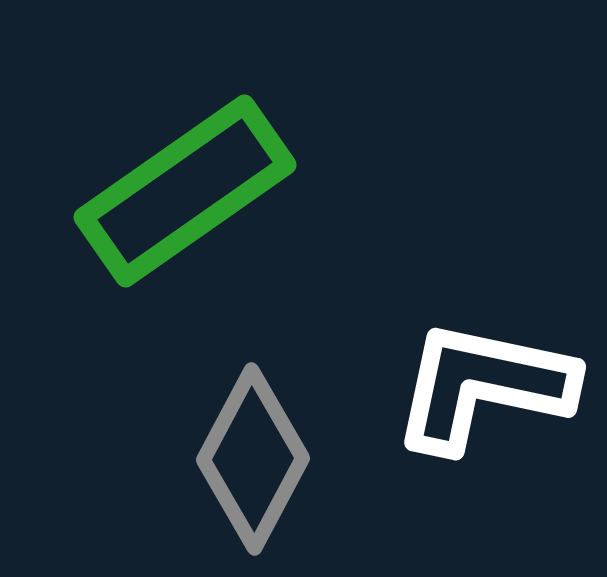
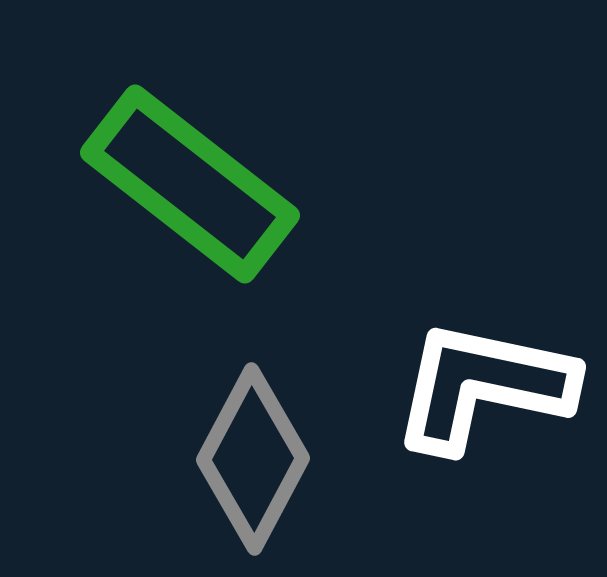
green rectangle: moved 5 px right, 7 px up; rotated 73 degrees clockwise
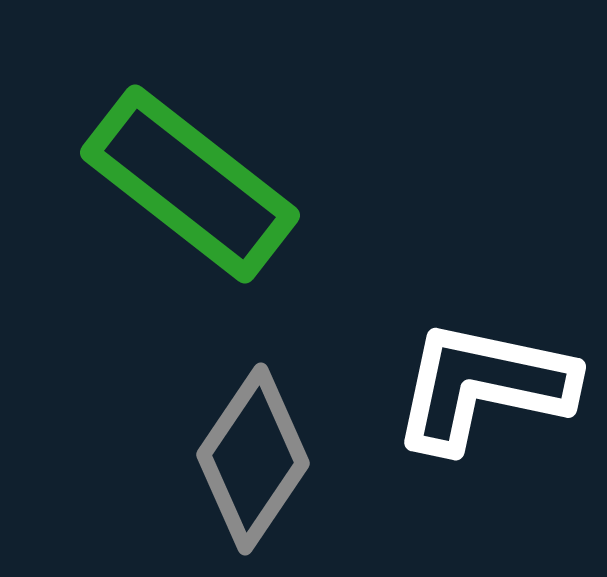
gray diamond: rotated 6 degrees clockwise
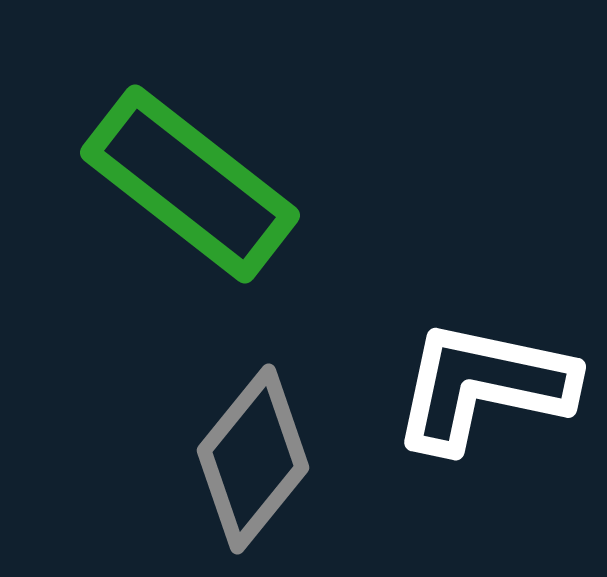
gray diamond: rotated 5 degrees clockwise
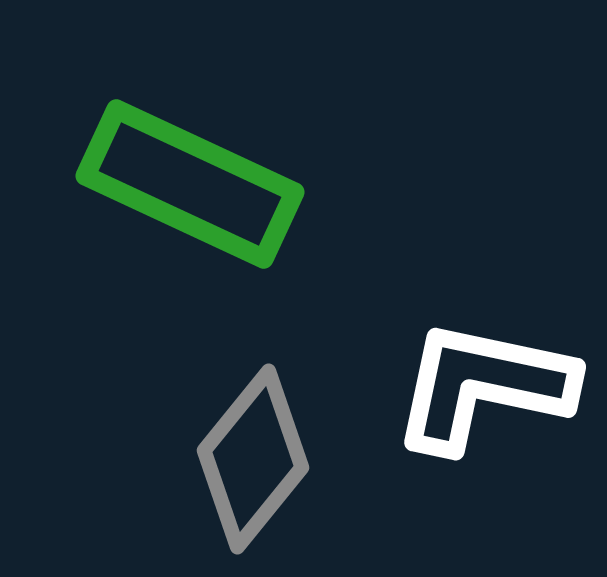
green rectangle: rotated 13 degrees counterclockwise
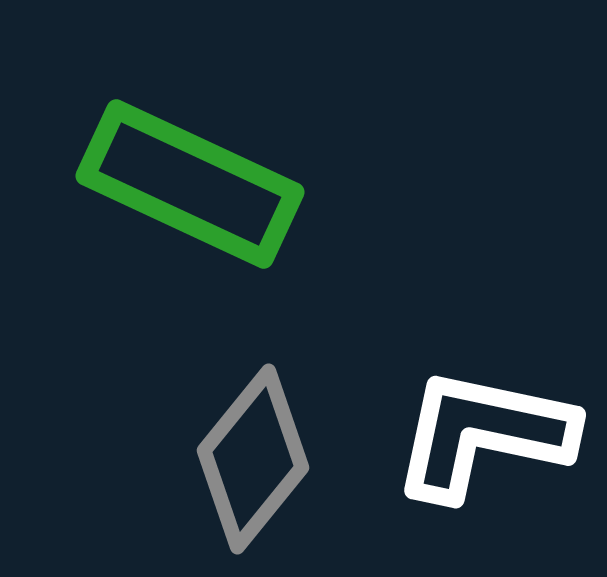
white L-shape: moved 48 px down
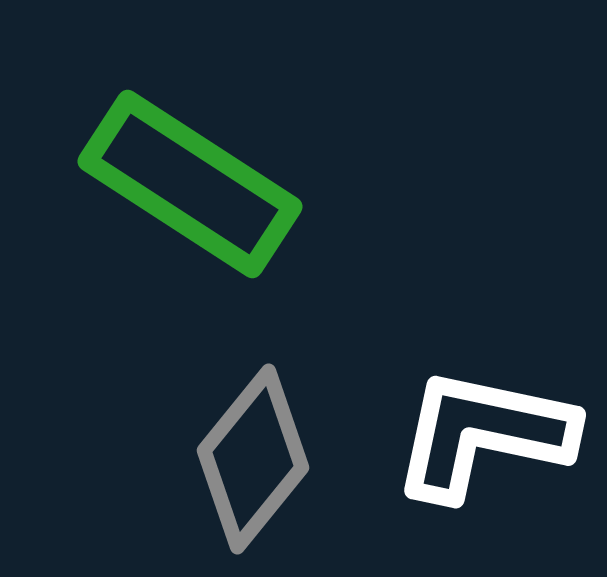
green rectangle: rotated 8 degrees clockwise
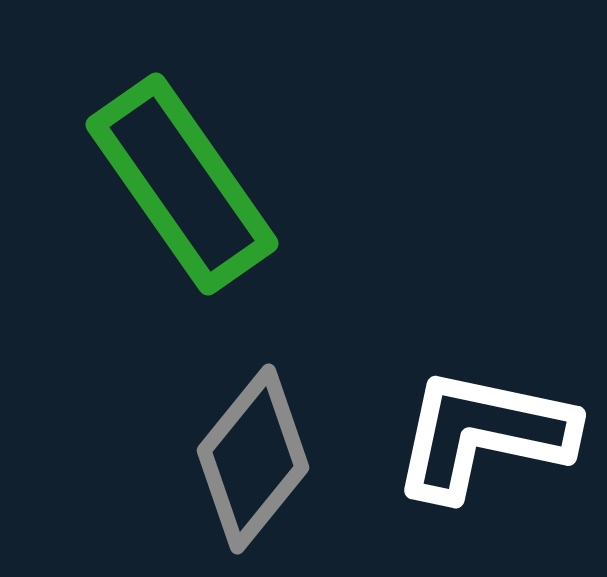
green rectangle: moved 8 px left; rotated 22 degrees clockwise
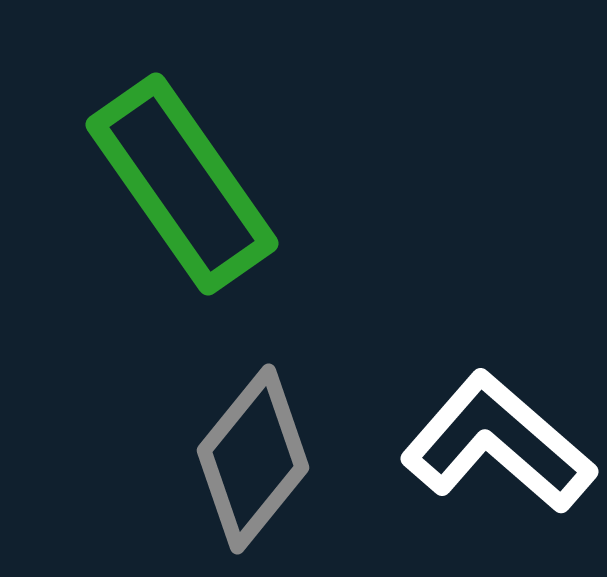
white L-shape: moved 15 px right, 9 px down; rotated 29 degrees clockwise
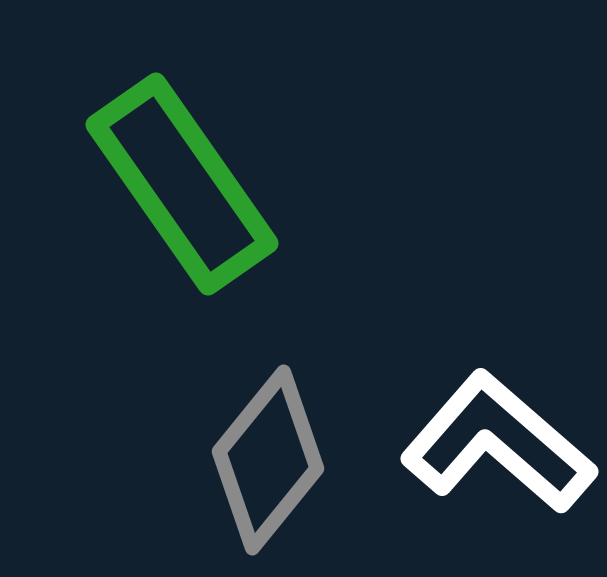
gray diamond: moved 15 px right, 1 px down
